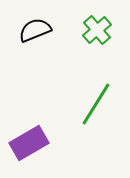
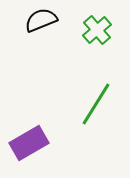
black semicircle: moved 6 px right, 10 px up
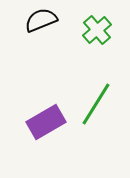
purple rectangle: moved 17 px right, 21 px up
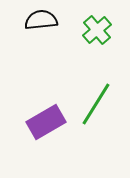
black semicircle: rotated 16 degrees clockwise
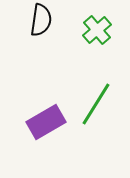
black semicircle: rotated 104 degrees clockwise
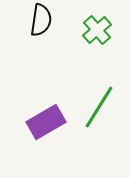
green line: moved 3 px right, 3 px down
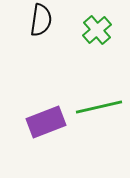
green line: rotated 45 degrees clockwise
purple rectangle: rotated 9 degrees clockwise
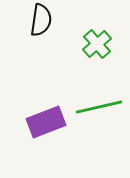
green cross: moved 14 px down
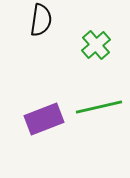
green cross: moved 1 px left, 1 px down
purple rectangle: moved 2 px left, 3 px up
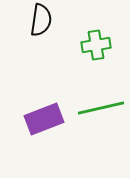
green cross: rotated 32 degrees clockwise
green line: moved 2 px right, 1 px down
